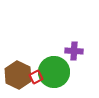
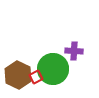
green circle: moved 1 px left, 3 px up
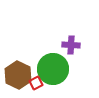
purple cross: moved 3 px left, 6 px up
red square: moved 6 px down
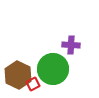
red square: moved 3 px left, 1 px down
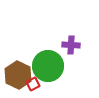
green circle: moved 5 px left, 3 px up
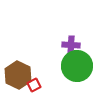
green circle: moved 29 px right
red square: moved 1 px right, 1 px down
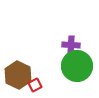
red square: moved 1 px right
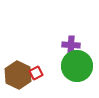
red square: moved 1 px right, 12 px up
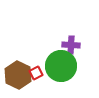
green circle: moved 16 px left
